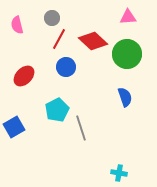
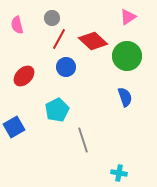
pink triangle: rotated 30 degrees counterclockwise
green circle: moved 2 px down
gray line: moved 2 px right, 12 px down
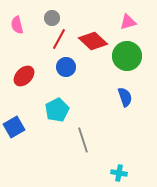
pink triangle: moved 5 px down; rotated 18 degrees clockwise
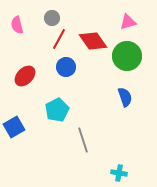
red diamond: rotated 12 degrees clockwise
red ellipse: moved 1 px right
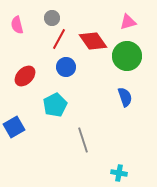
cyan pentagon: moved 2 px left, 5 px up
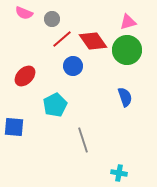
gray circle: moved 1 px down
pink semicircle: moved 7 px right, 12 px up; rotated 54 degrees counterclockwise
red line: moved 3 px right; rotated 20 degrees clockwise
green circle: moved 6 px up
blue circle: moved 7 px right, 1 px up
blue square: rotated 35 degrees clockwise
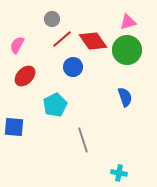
pink semicircle: moved 7 px left, 32 px down; rotated 96 degrees clockwise
blue circle: moved 1 px down
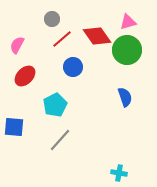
red diamond: moved 4 px right, 5 px up
gray line: moved 23 px left; rotated 60 degrees clockwise
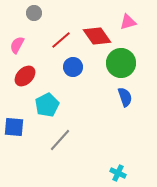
gray circle: moved 18 px left, 6 px up
red line: moved 1 px left, 1 px down
green circle: moved 6 px left, 13 px down
cyan pentagon: moved 8 px left
cyan cross: moved 1 px left; rotated 14 degrees clockwise
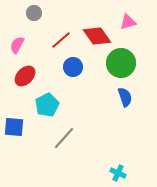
gray line: moved 4 px right, 2 px up
